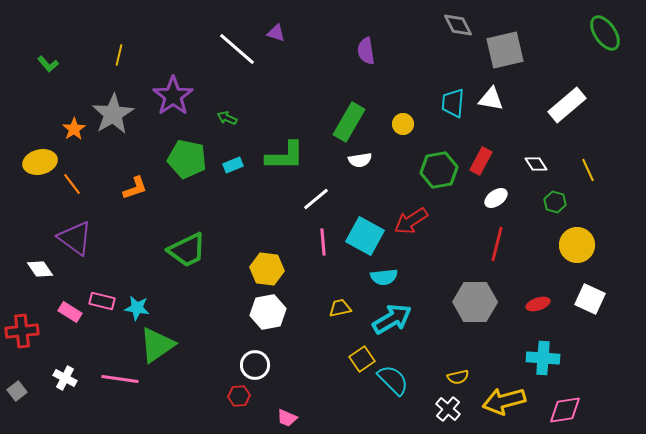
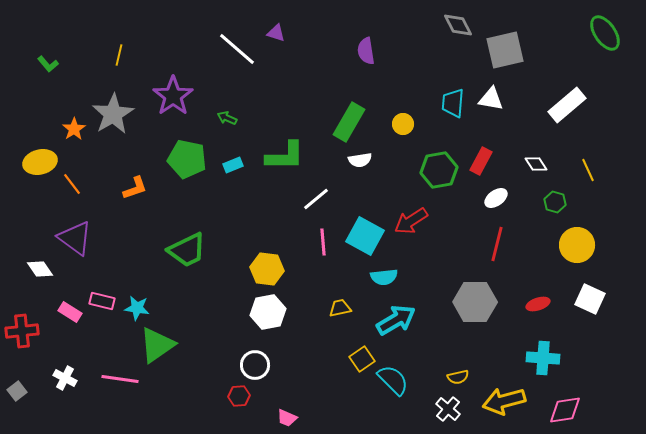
cyan arrow at (392, 319): moved 4 px right, 1 px down
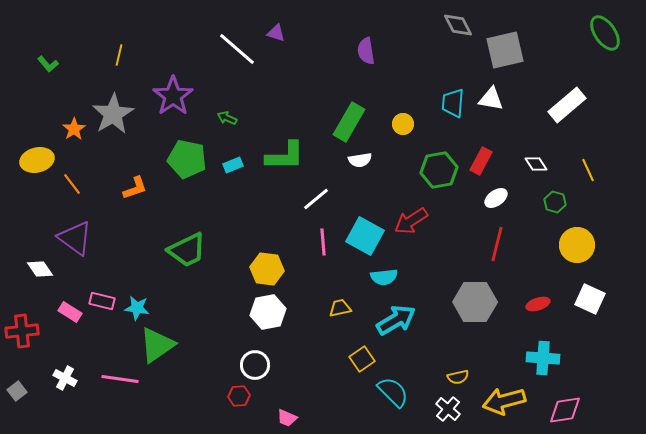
yellow ellipse at (40, 162): moved 3 px left, 2 px up
cyan semicircle at (393, 380): moved 12 px down
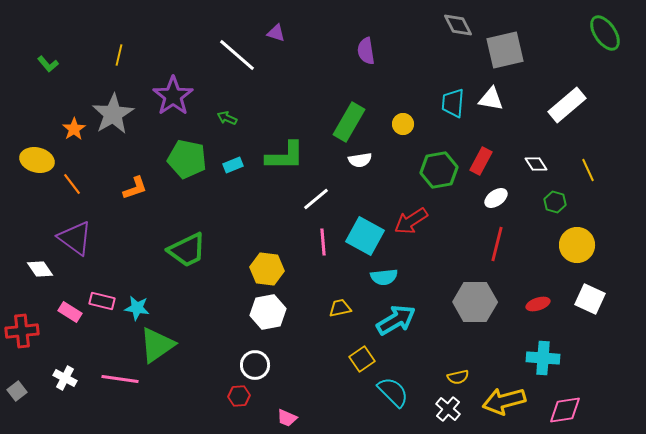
white line at (237, 49): moved 6 px down
yellow ellipse at (37, 160): rotated 28 degrees clockwise
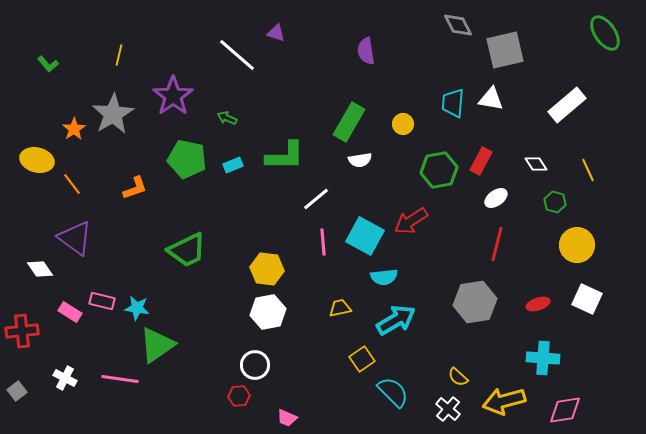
white square at (590, 299): moved 3 px left
gray hexagon at (475, 302): rotated 9 degrees counterclockwise
yellow semicircle at (458, 377): rotated 55 degrees clockwise
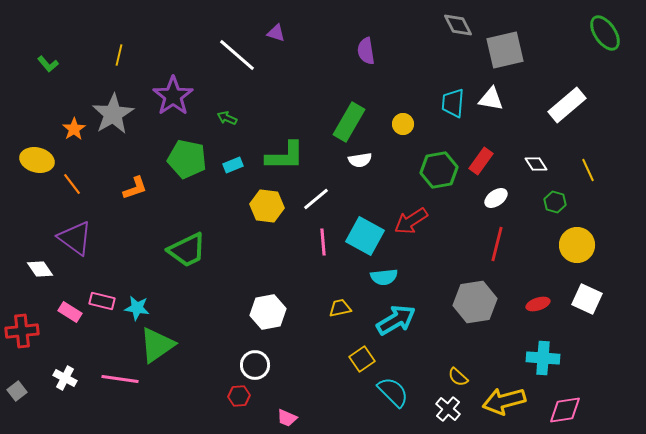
red rectangle at (481, 161): rotated 8 degrees clockwise
yellow hexagon at (267, 269): moved 63 px up
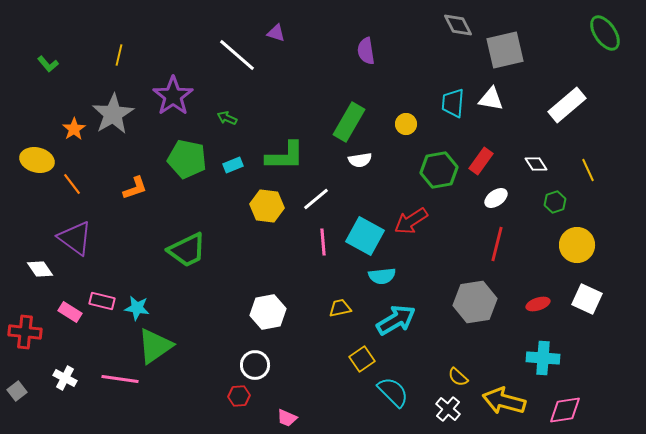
yellow circle at (403, 124): moved 3 px right
green hexagon at (555, 202): rotated 25 degrees clockwise
cyan semicircle at (384, 277): moved 2 px left, 1 px up
red cross at (22, 331): moved 3 px right, 1 px down; rotated 12 degrees clockwise
green triangle at (157, 345): moved 2 px left, 1 px down
yellow arrow at (504, 401): rotated 30 degrees clockwise
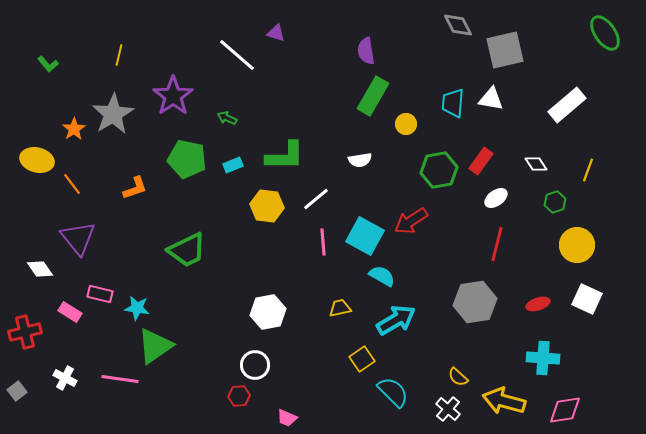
green rectangle at (349, 122): moved 24 px right, 26 px up
yellow line at (588, 170): rotated 45 degrees clockwise
purple triangle at (75, 238): moved 3 px right; rotated 15 degrees clockwise
cyan semicircle at (382, 276): rotated 144 degrees counterclockwise
pink rectangle at (102, 301): moved 2 px left, 7 px up
red cross at (25, 332): rotated 20 degrees counterclockwise
